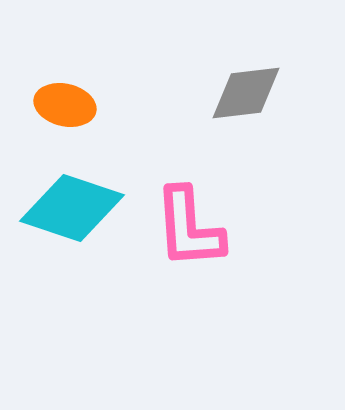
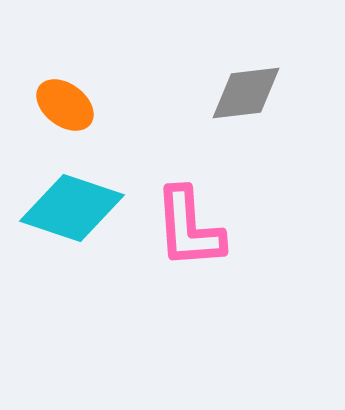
orange ellipse: rotated 24 degrees clockwise
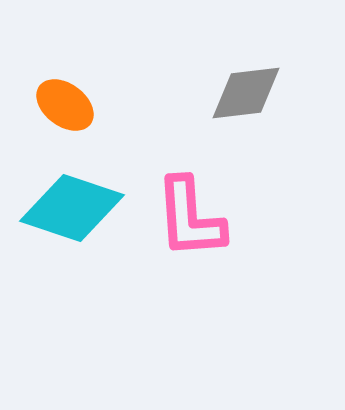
pink L-shape: moved 1 px right, 10 px up
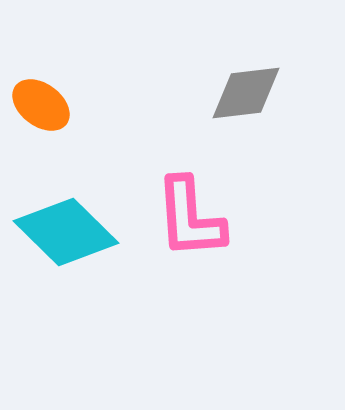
orange ellipse: moved 24 px left
cyan diamond: moved 6 px left, 24 px down; rotated 26 degrees clockwise
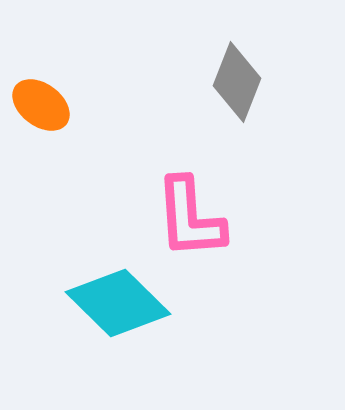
gray diamond: moved 9 px left, 11 px up; rotated 62 degrees counterclockwise
cyan diamond: moved 52 px right, 71 px down
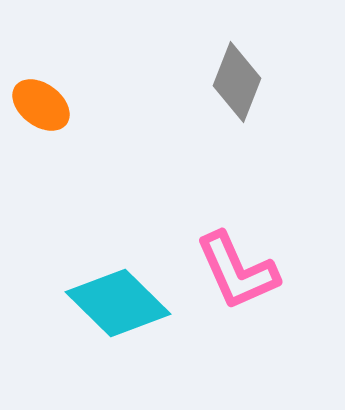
pink L-shape: moved 47 px right, 53 px down; rotated 20 degrees counterclockwise
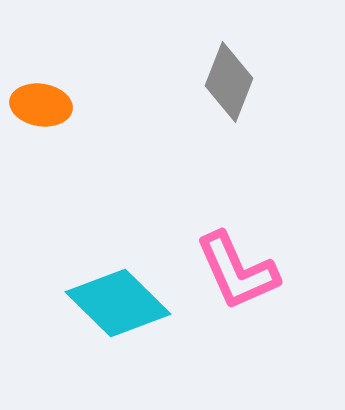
gray diamond: moved 8 px left
orange ellipse: rotated 28 degrees counterclockwise
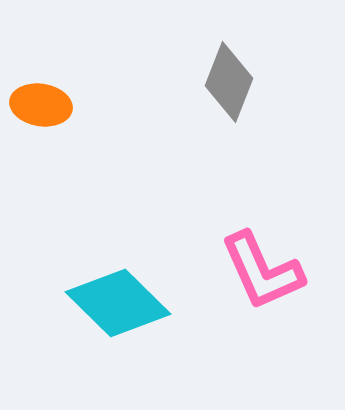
pink L-shape: moved 25 px right
